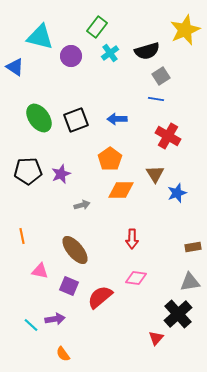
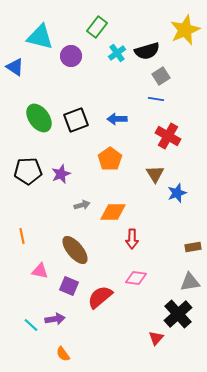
cyan cross: moved 7 px right
orange diamond: moved 8 px left, 22 px down
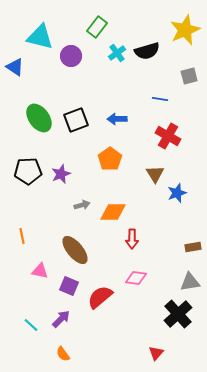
gray square: moved 28 px right; rotated 18 degrees clockwise
blue line: moved 4 px right
purple arrow: moved 6 px right; rotated 36 degrees counterclockwise
red triangle: moved 15 px down
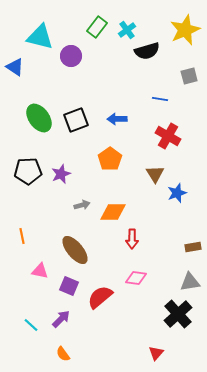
cyan cross: moved 10 px right, 23 px up
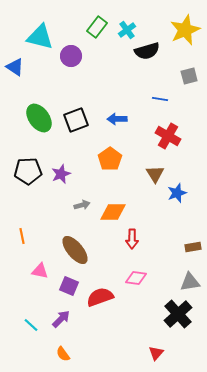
red semicircle: rotated 20 degrees clockwise
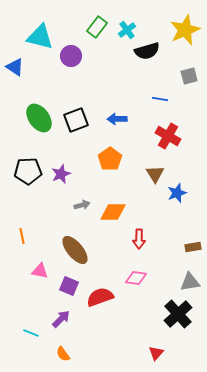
red arrow: moved 7 px right
cyan line: moved 8 px down; rotated 21 degrees counterclockwise
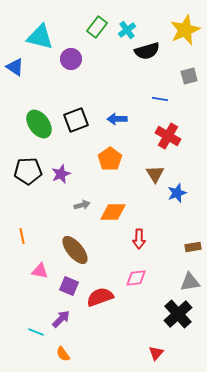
purple circle: moved 3 px down
green ellipse: moved 6 px down
pink diamond: rotated 15 degrees counterclockwise
cyan line: moved 5 px right, 1 px up
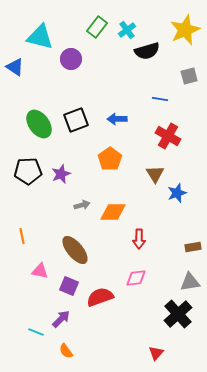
orange semicircle: moved 3 px right, 3 px up
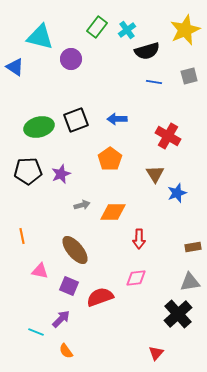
blue line: moved 6 px left, 17 px up
green ellipse: moved 3 px down; rotated 68 degrees counterclockwise
